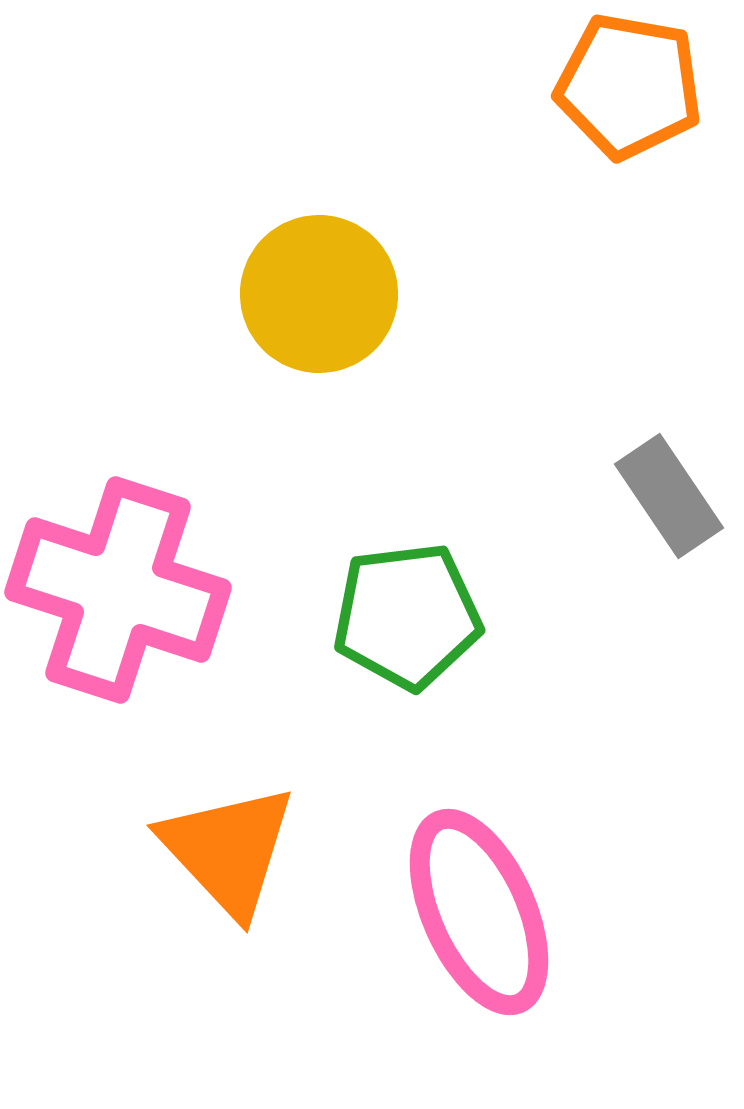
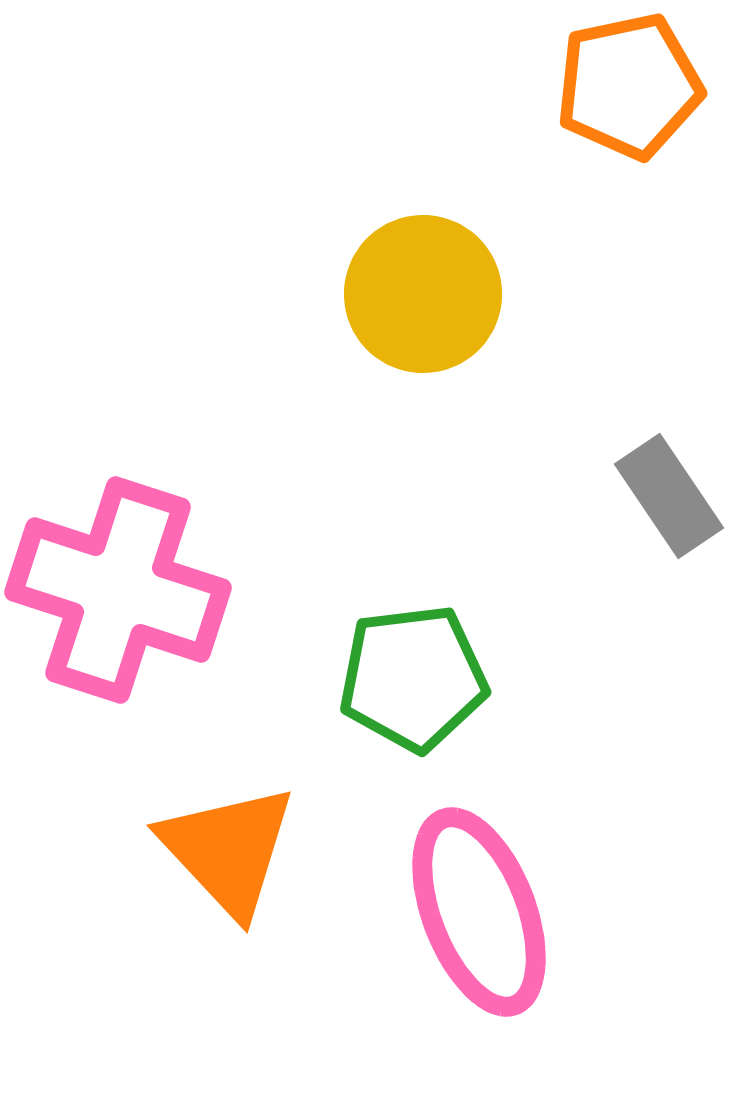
orange pentagon: rotated 22 degrees counterclockwise
yellow circle: moved 104 px right
green pentagon: moved 6 px right, 62 px down
pink ellipse: rotated 3 degrees clockwise
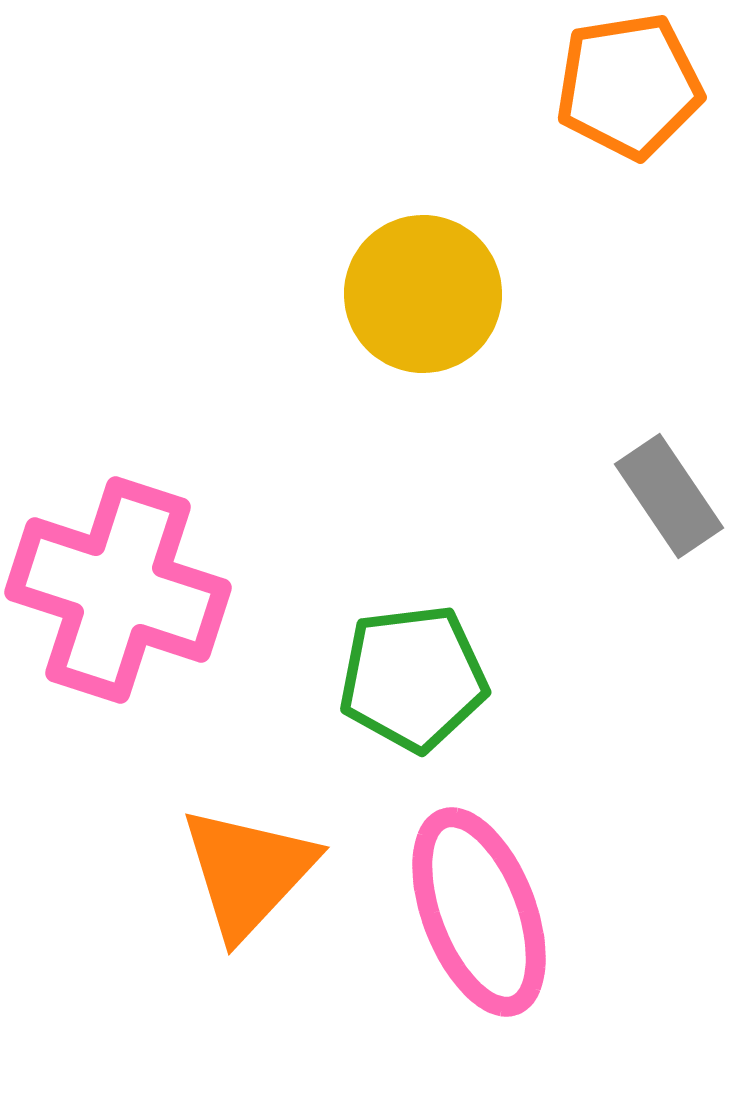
orange pentagon: rotated 3 degrees clockwise
orange triangle: moved 20 px right, 22 px down; rotated 26 degrees clockwise
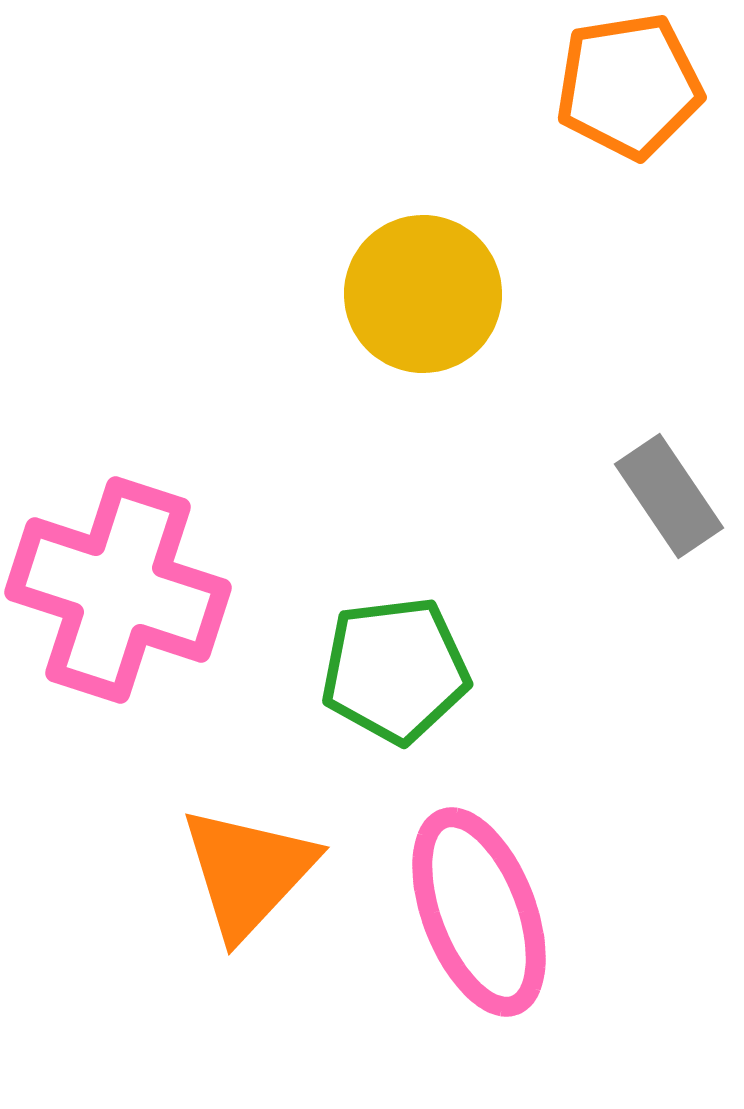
green pentagon: moved 18 px left, 8 px up
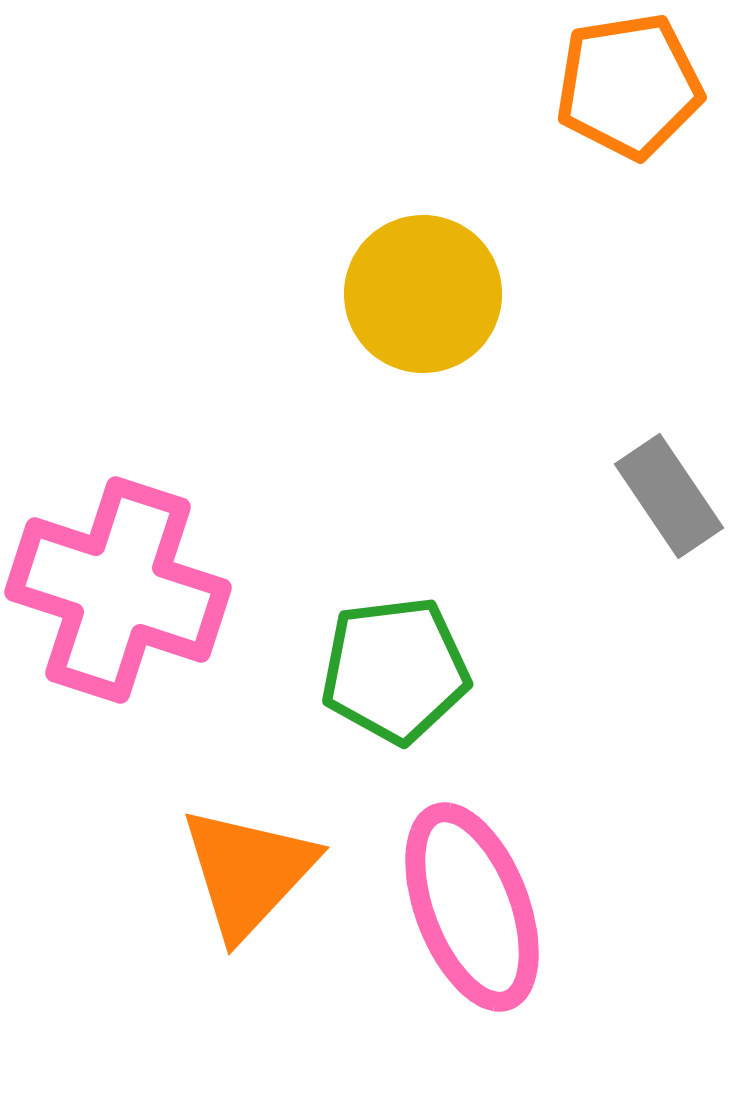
pink ellipse: moved 7 px left, 5 px up
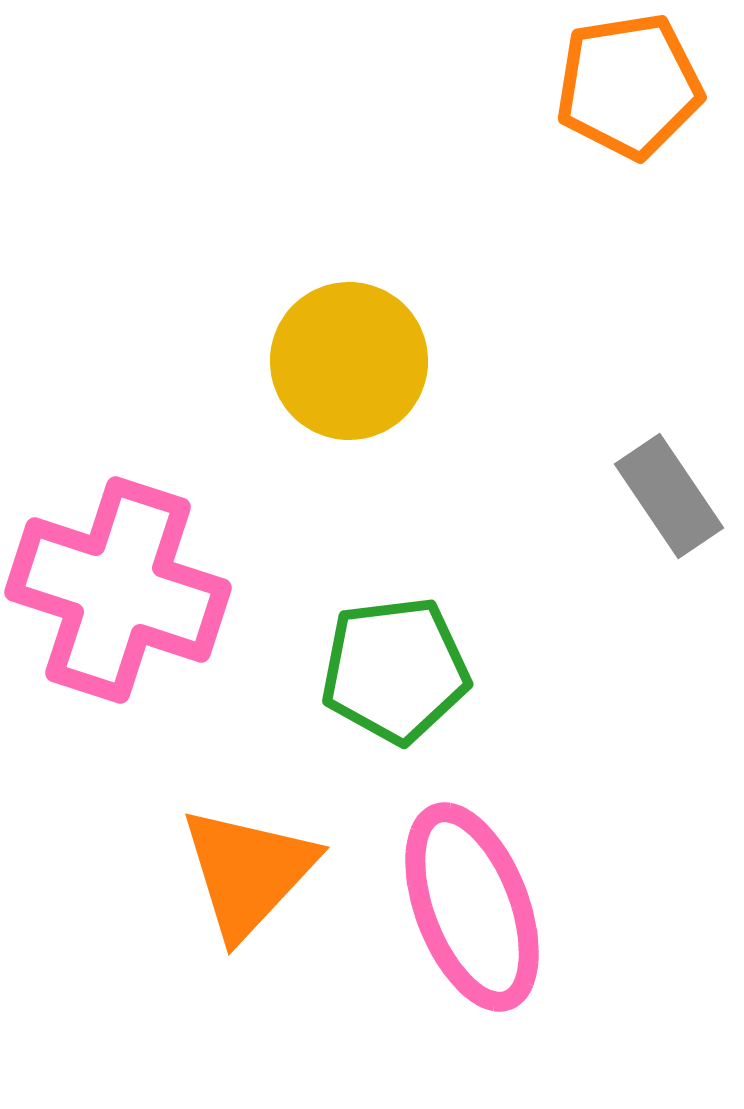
yellow circle: moved 74 px left, 67 px down
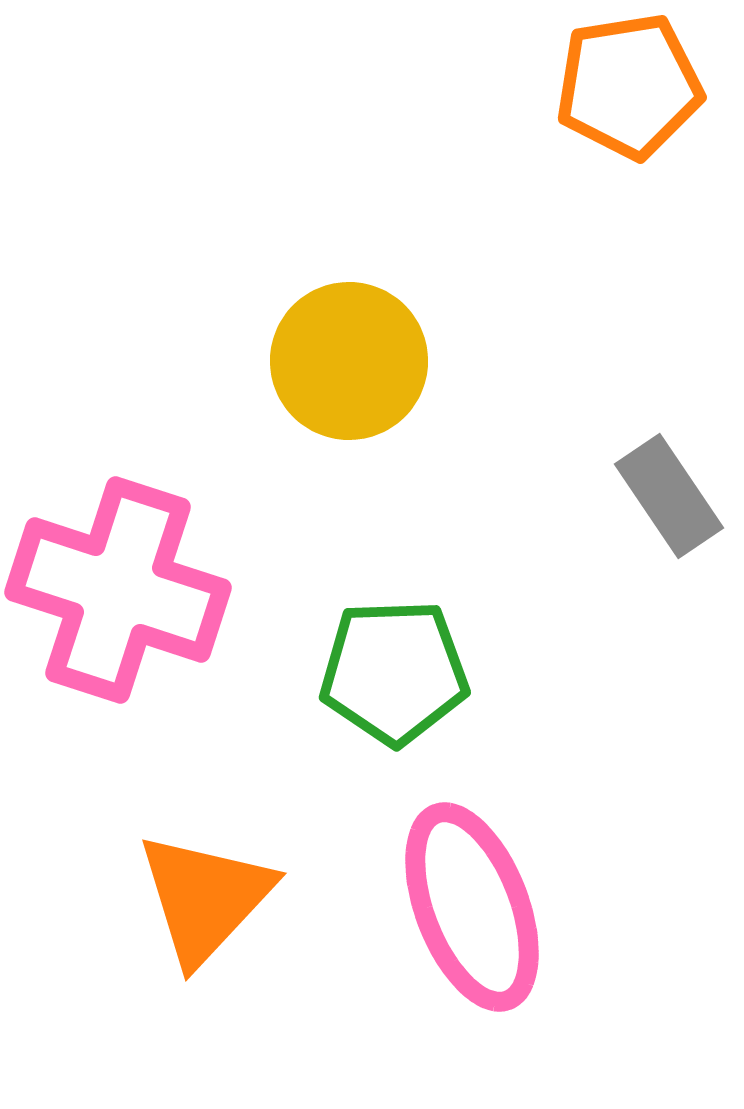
green pentagon: moved 1 px left, 2 px down; rotated 5 degrees clockwise
orange triangle: moved 43 px left, 26 px down
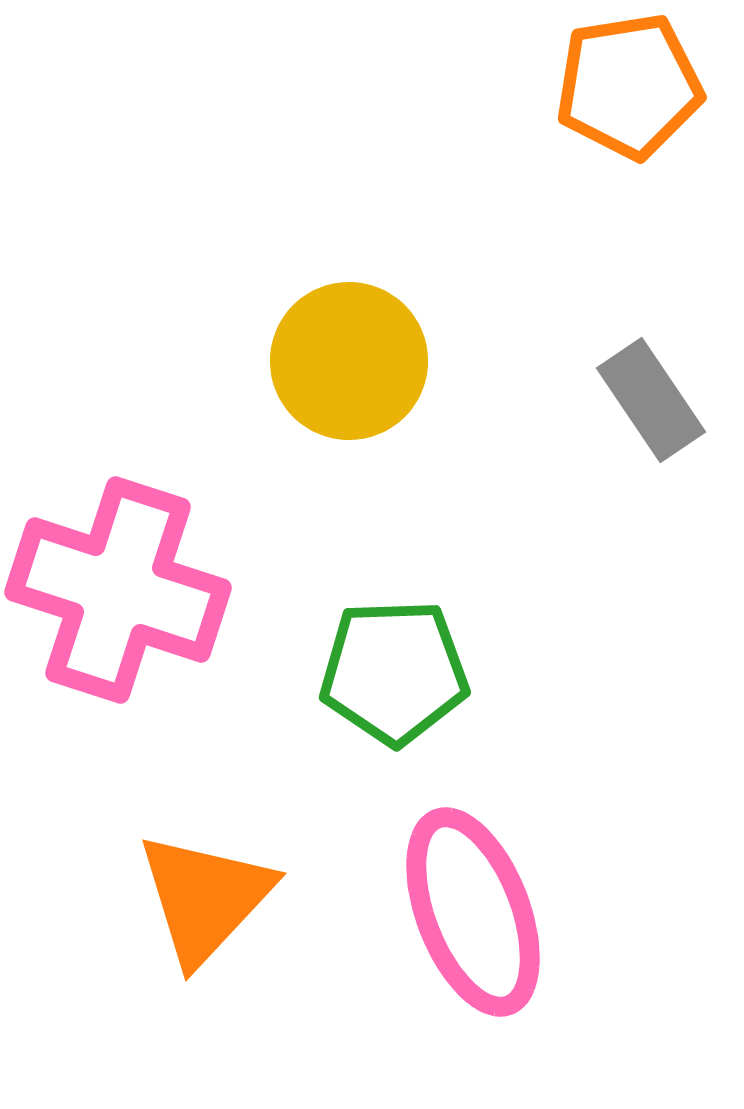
gray rectangle: moved 18 px left, 96 px up
pink ellipse: moved 1 px right, 5 px down
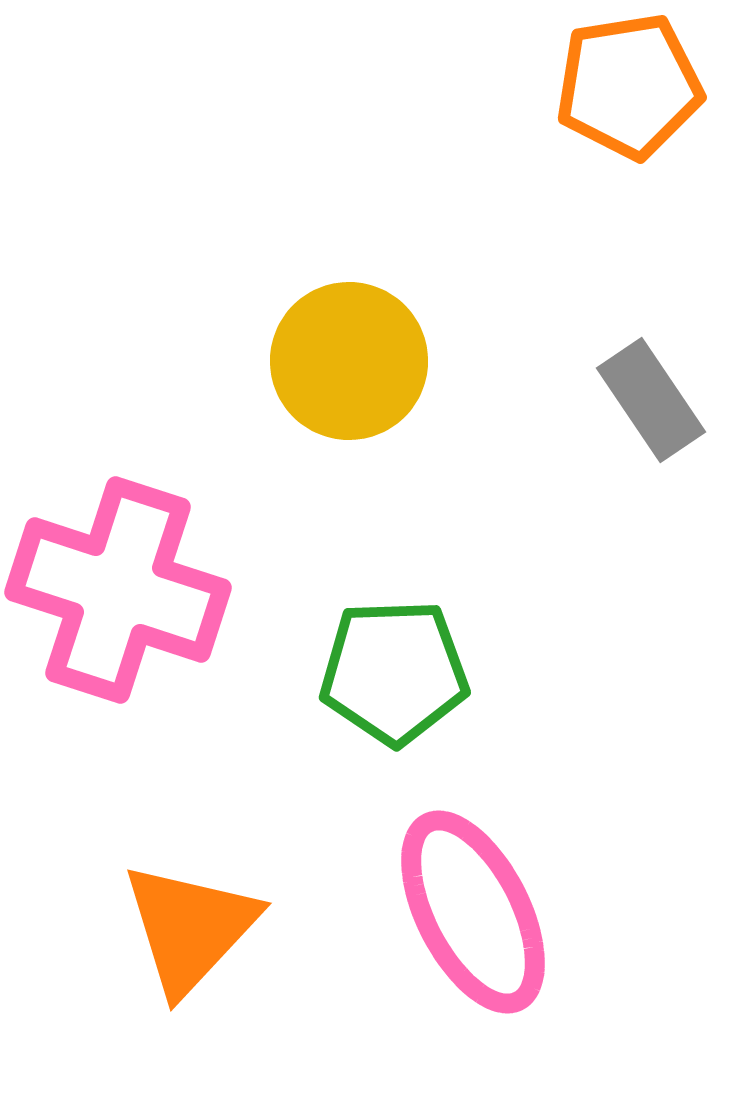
orange triangle: moved 15 px left, 30 px down
pink ellipse: rotated 6 degrees counterclockwise
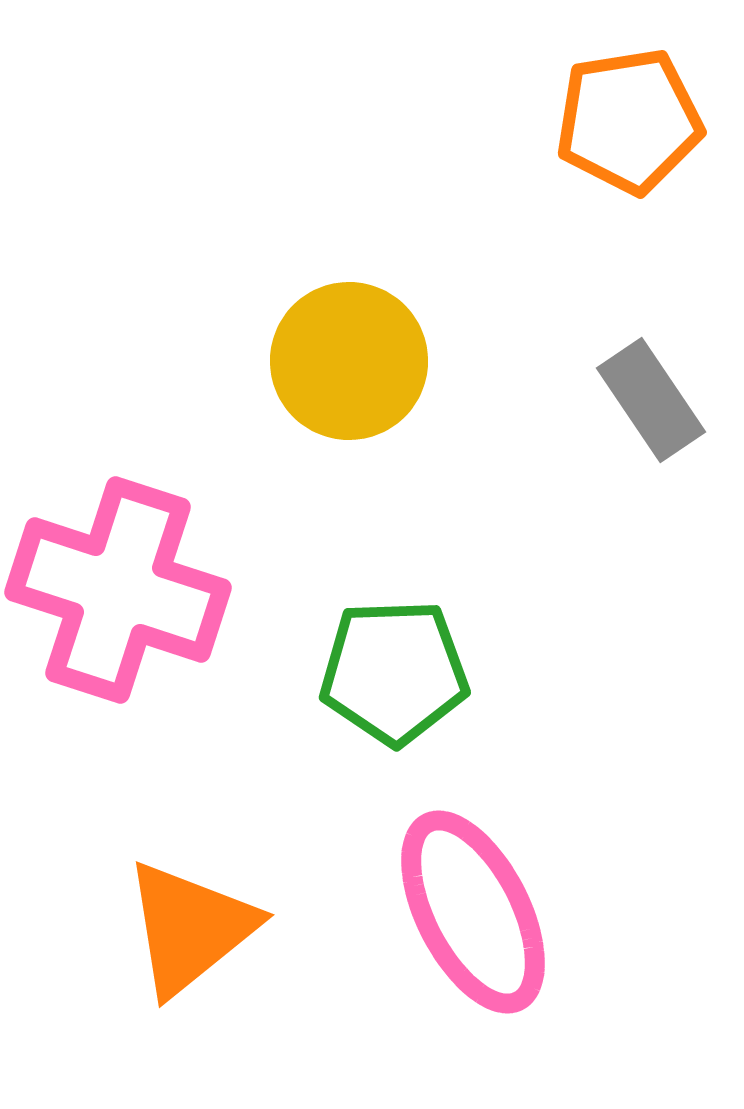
orange pentagon: moved 35 px down
orange triangle: rotated 8 degrees clockwise
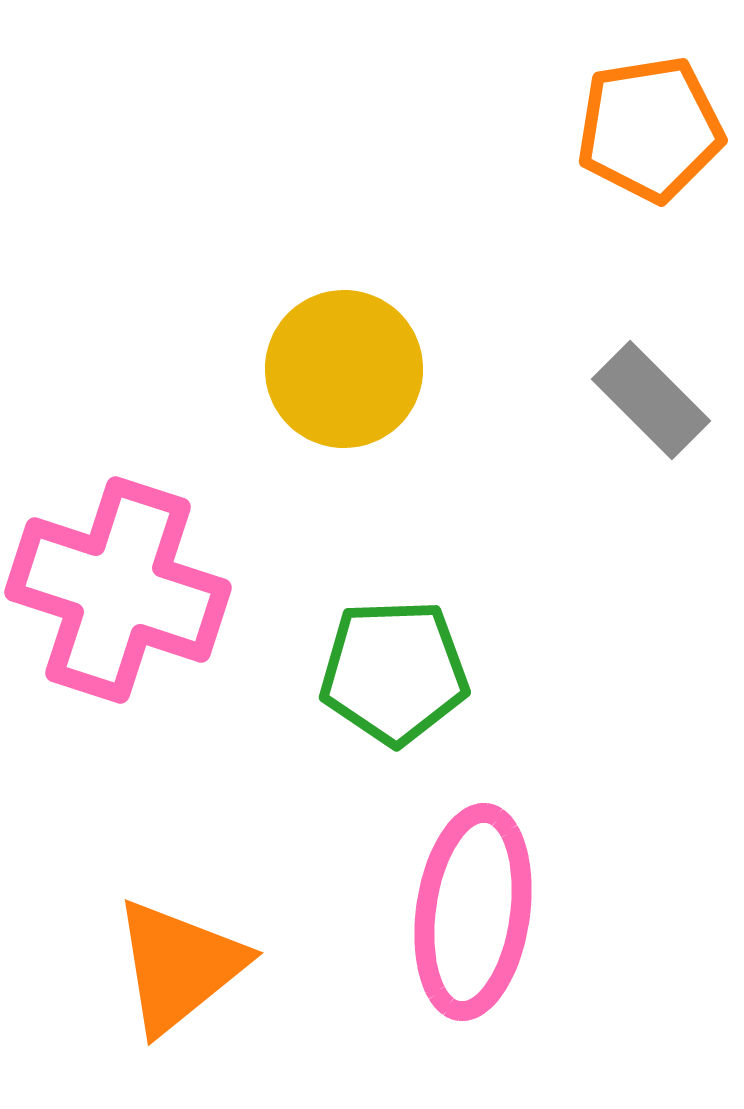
orange pentagon: moved 21 px right, 8 px down
yellow circle: moved 5 px left, 8 px down
gray rectangle: rotated 11 degrees counterclockwise
pink ellipse: rotated 35 degrees clockwise
orange triangle: moved 11 px left, 38 px down
